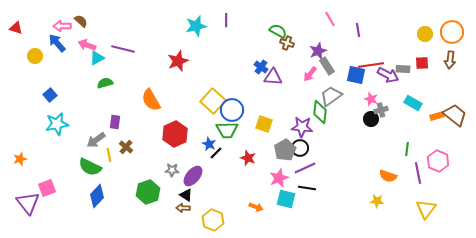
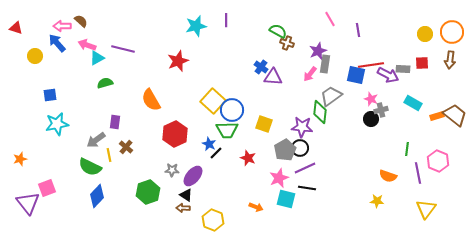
gray rectangle at (327, 66): moved 2 px left, 2 px up; rotated 42 degrees clockwise
blue square at (50, 95): rotated 32 degrees clockwise
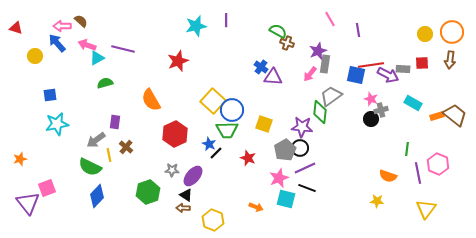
pink hexagon at (438, 161): moved 3 px down
black line at (307, 188): rotated 12 degrees clockwise
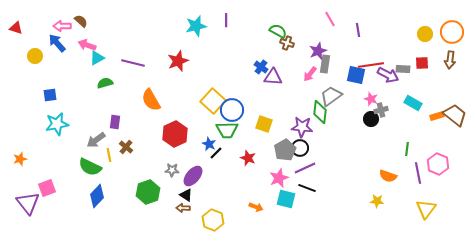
purple line at (123, 49): moved 10 px right, 14 px down
